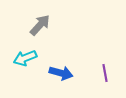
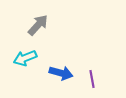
gray arrow: moved 2 px left
purple line: moved 13 px left, 6 px down
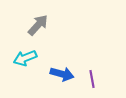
blue arrow: moved 1 px right, 1 px down
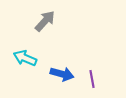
gray arrow: moved 7 px right, 4 px up
cyan arrow: rotated 45 degrees clockwise
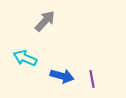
blue arrow: moved 2 px down
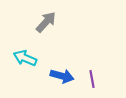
gray arrow: moved 1 px right, 1 px down
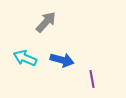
blue arrow: moved 16 px up
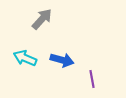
gray arrow: moved 4 px left, 3 px up
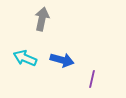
gray arrow: rotated 30 degrees counterclockwise
purple line: rotated 24 degrees clockwise
